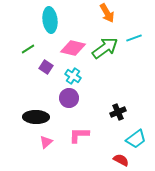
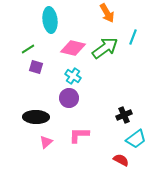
cyan line: moved 1 px left, 1 px up; rotated 49 degrees counterclockwise
purple square: moved 10 px left; rotated 16 degrees counterclockwise
black cross: moved 6 px right, 3 px down
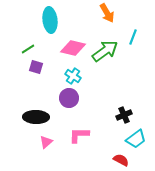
green arrow: moved 3 px down
